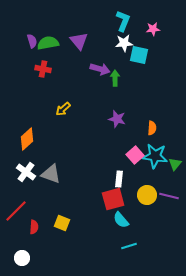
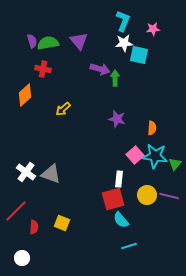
orange diamond: moved 2 px left, 44 px up
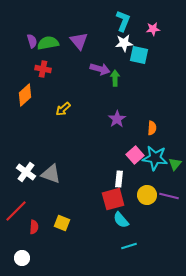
purple star: rotated 24 degrees clockwise
cyan star: moved 2 px down
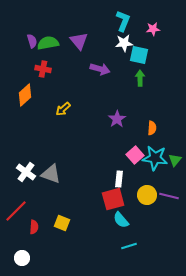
green arrow: moved 25 px right
green triangle: moved 4 px up
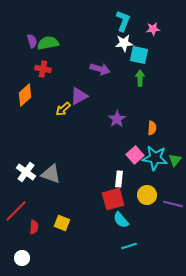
purple triangle: moved 55 px down; rotated 42 degrees clockwise
purple line: moved 4 px right, 8 px down
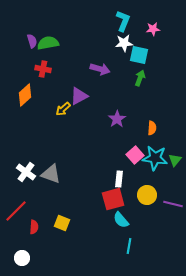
green arrow: rotated 21 degrees clockwise
cyan line: rotated 63 degrees counterclockwise
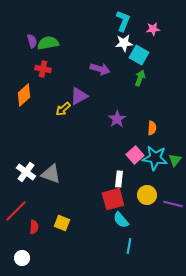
cyan square: rotated 18 degrees clockwise
orange diamond: moved 1 px left
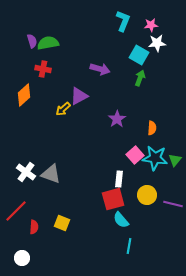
pink star: moved 2 px left, 4 px up
white star: moved 33 px right
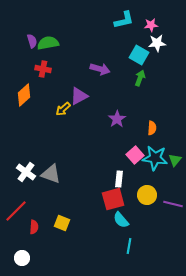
cyan L-shape: moved 1 px right, 1 px up; rotated 55 degrees clockwise
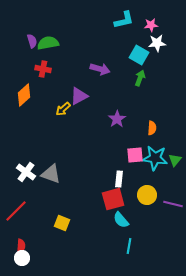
pink square: rotated 36 degrees clockwise
red semicircle: moved 13 px left, 19 px down
